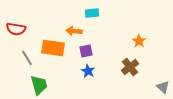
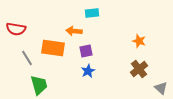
orange star: rotated 16 degrees counterclockwise
brown cross: moved 9 px right, 2 px down
blue star: rotated 16 degrees clockwise
gray triangle: moved 2 px left, 1 px down
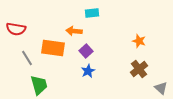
purple square: rotated 32 degrees counterclockwise
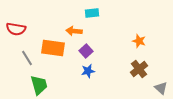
blue star: rotated 16 degrees clockwise
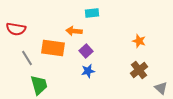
brown cross: moved 1 px down
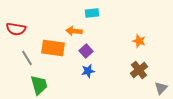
gray triangle: rotated 32 degrees clockwise
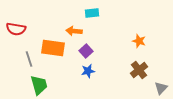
gray line: moved 2 px right, 1 px down; rotated 14 degrees clockwise
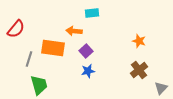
red semicircle: rotated 60 degrees counterclockwise
gray line: rotated 35 degrees clockwise
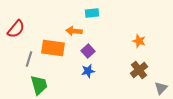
purple square: moved 2 px right
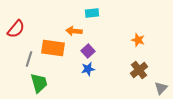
orange star: moved 1 px left, 1 px up
blue star: moved 2 px up
green trapezoid: moved 2 px up
